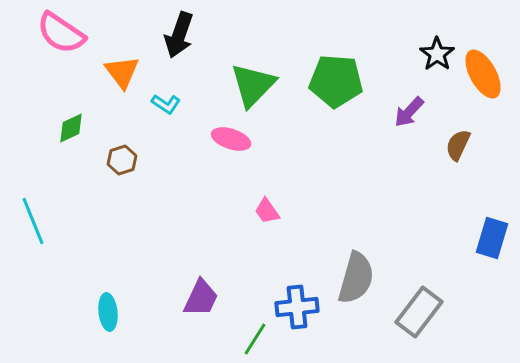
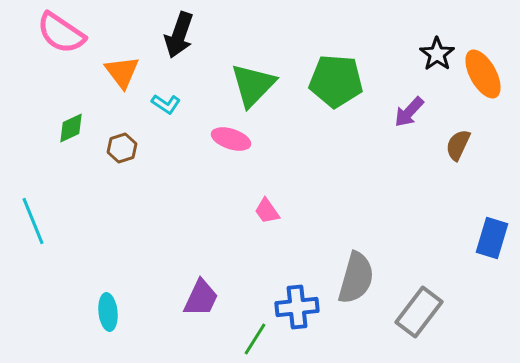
brown hexagon: moved 12 px up
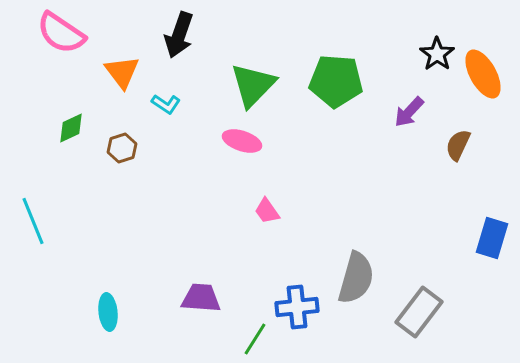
pink ellipse: moved 11 px right, 2 px down
purple trapezoid: rotated 111 degrees counterclockwise
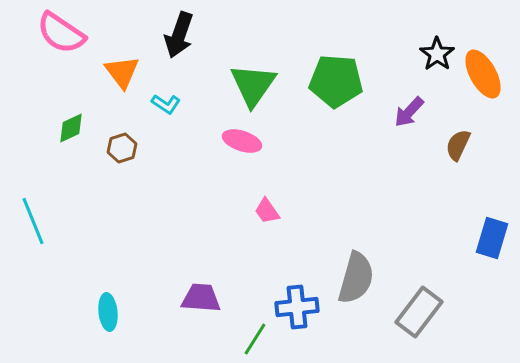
green triangle: rotated 9 degrees counterclockwise
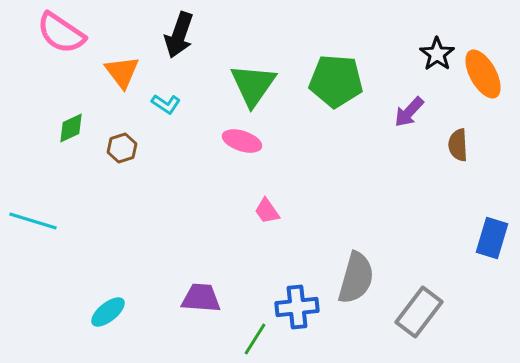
brown semicircle: rotated 28 degrees counterclockwise
cyan line: rotated 51 degrees counterclockwise
cyan ellipse: rotated 57 degrees clockwise
